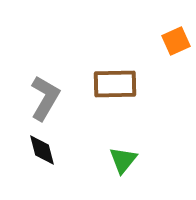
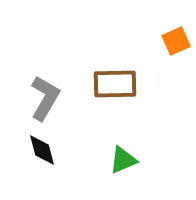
green triangle: rotated 28 degrees clockwise
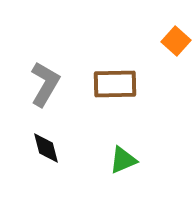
orange square: rotated 24 degrees counterclockwise
gray L-shape: moved 14 px up
black diamond: moved 4 px right, 2 px up
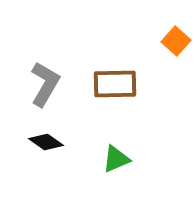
black diamond: moved 6 px up; rotated 40 degrees counterclockwise
green triangle: moved 7 px left, 1 px up
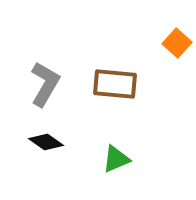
orange square: moved 1 px right, 2 px down
brown rectangle: rotated 6 degrees clockwise
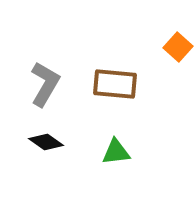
orange square: moved 1 px right, 4 px down
green triangle: moved 7 px up; rotated 16 degrees clockwise
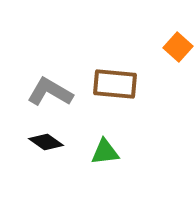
gray L-shape: moved 5 px right, 8 px down; rotated 90 degrees counterclockwise
green triangle: moved 11 px left
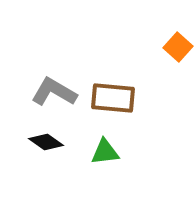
brown rectangle: moved 2 px left, 14 px down
gray L-shape: moved 4 px right
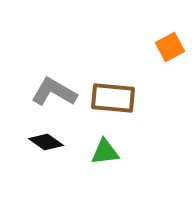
orange square: moved 8 px left; rotated 20 degrees clockwise
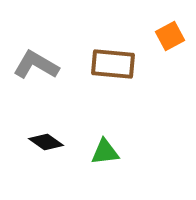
orange square: moved 11 px up
gray L-shape: moved 18 px left, 27 px up
brown rectangle: moved 34 px up
